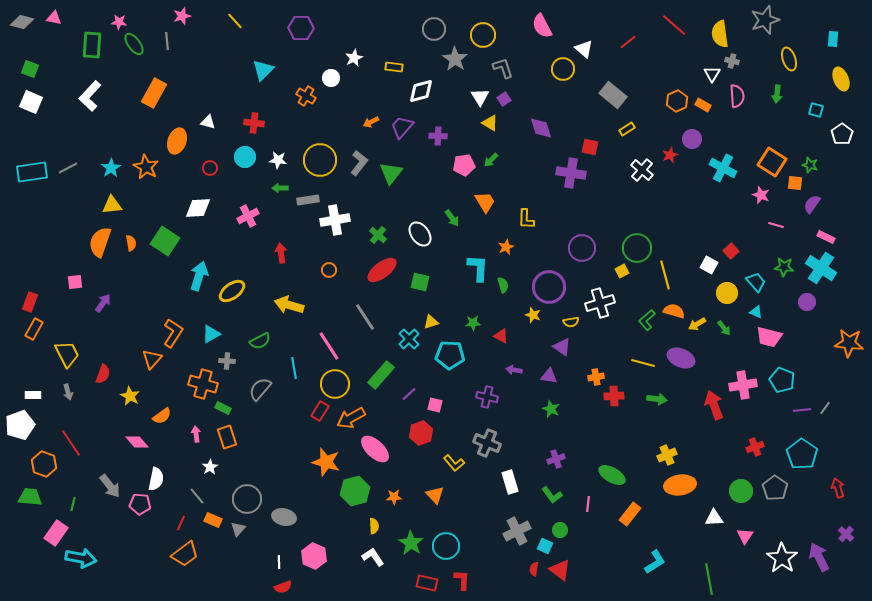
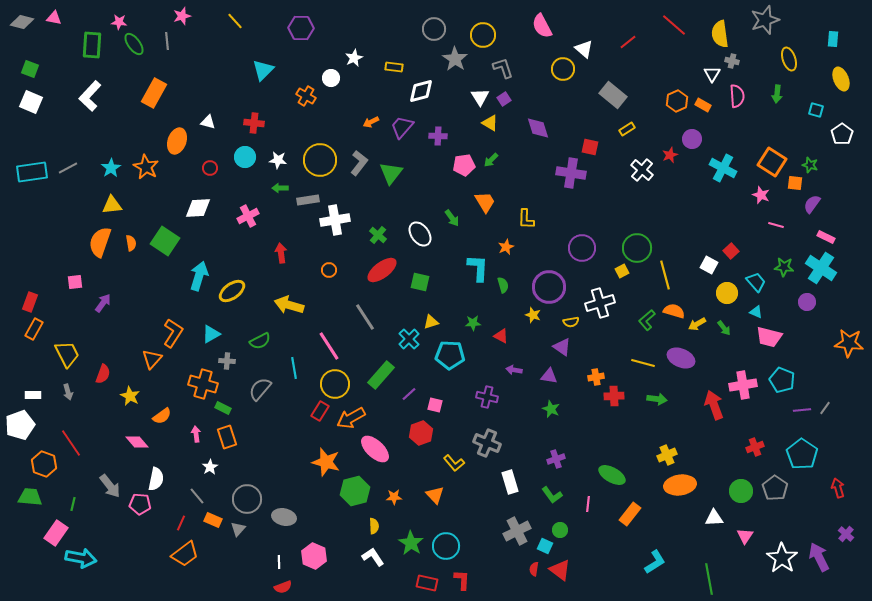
purple diamond at (541, 128): moved 3 px left
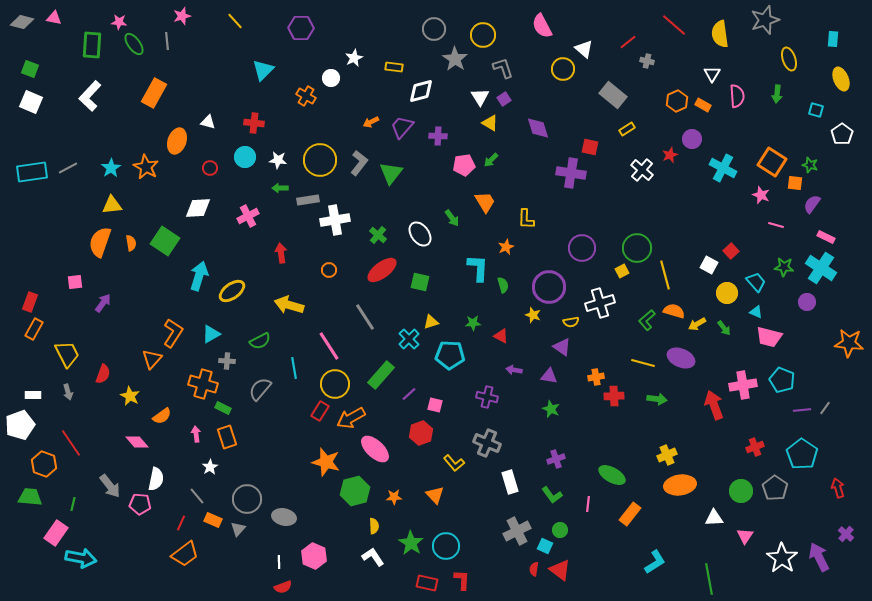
gray cross at (732, 61): moved 85 px left
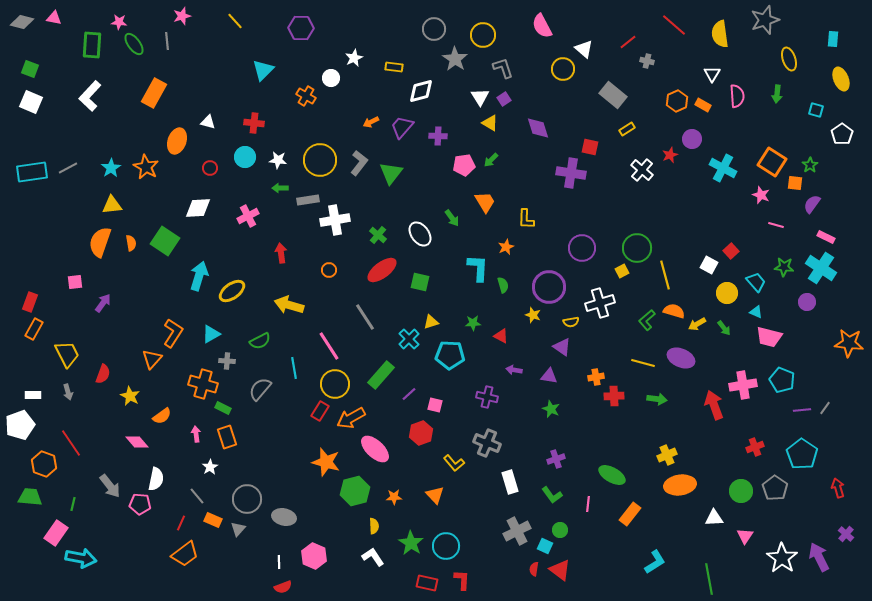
green star at (810, 165): rotated 21 degrees clockwise
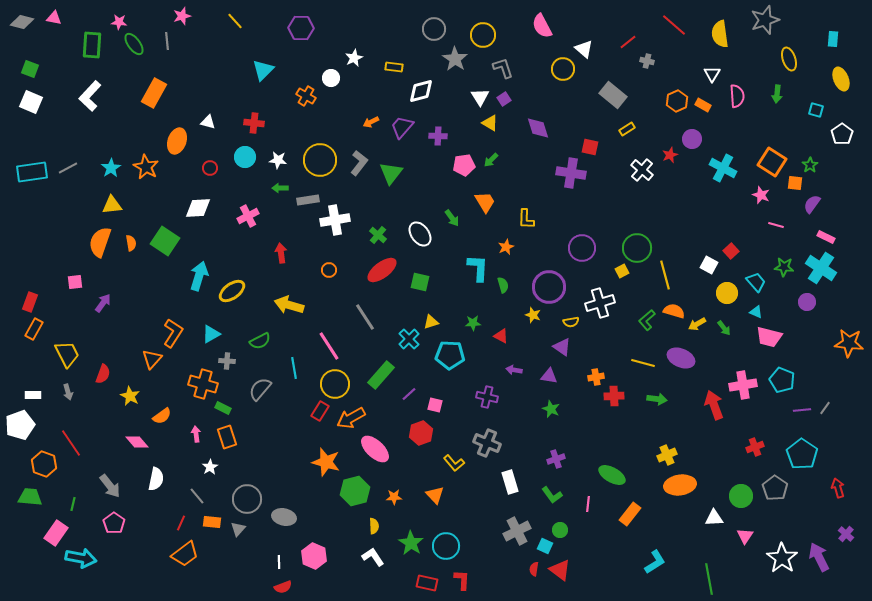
green circle at (741, 491): moved 5 px down
pink pentagon at (140, 504): moved 26 px left, 19 px down; rotated 30 degrees clockwise
orange rectangle at (213, 520): moved 1 px left, 2 px down; rotated 18 degrees counterclockwise
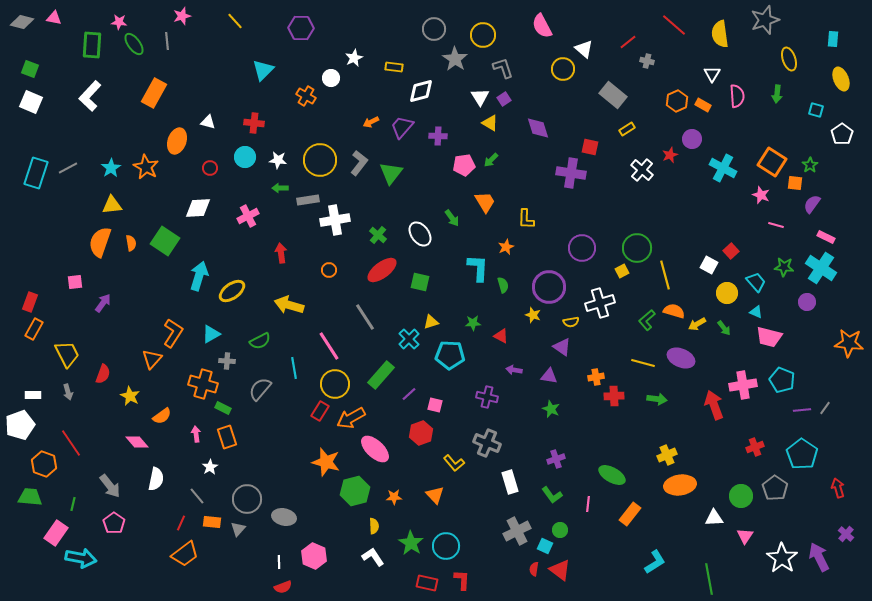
cyan rectangle at (32, 172): moved 4 px right, 1 px down; rotated 64 degrees counterclockwise
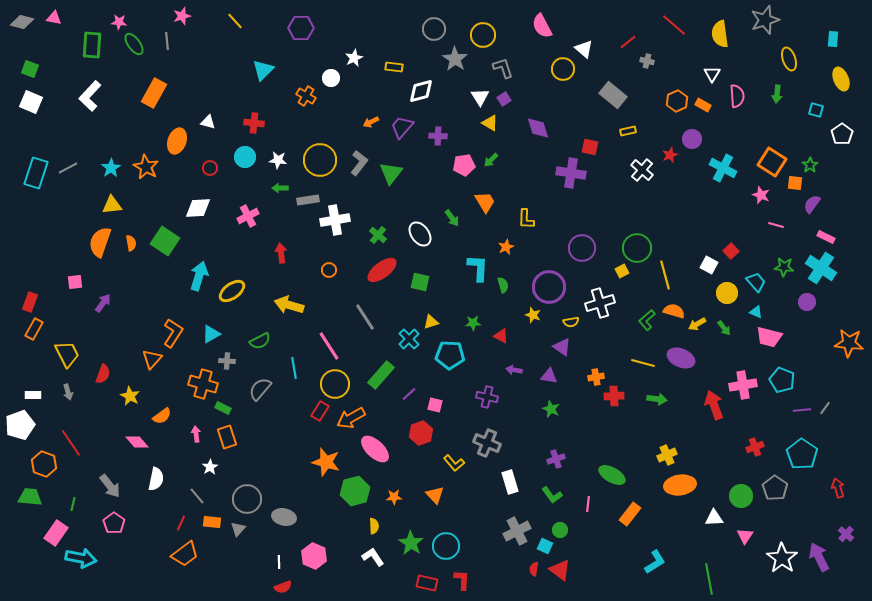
yellow rectangle at (627, 129): moved 1 px right, 2 px down; rotated 21 degrees clockwise
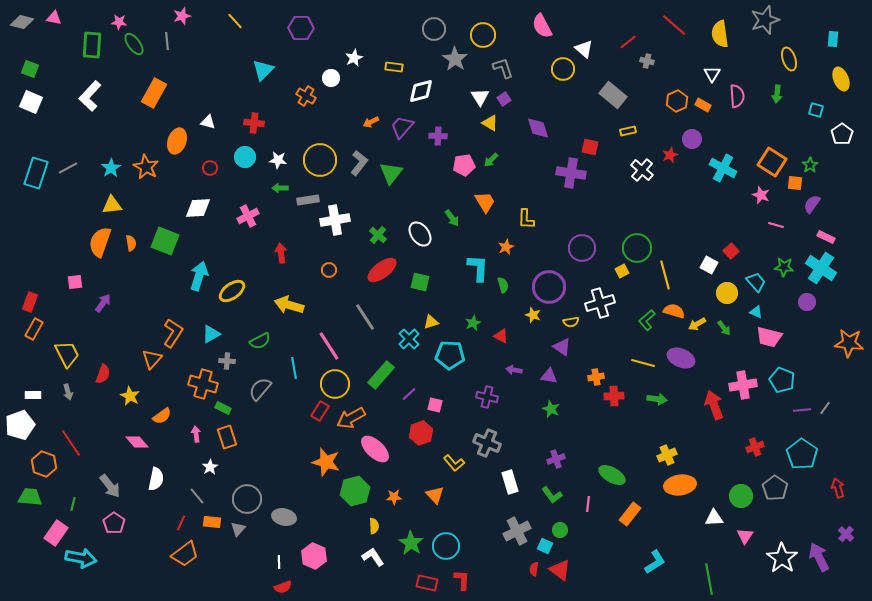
green square at (165, 241): rotated 12 degrees counterclockwise
green star at (473, 323): rotated 21 degrees counterclockwise
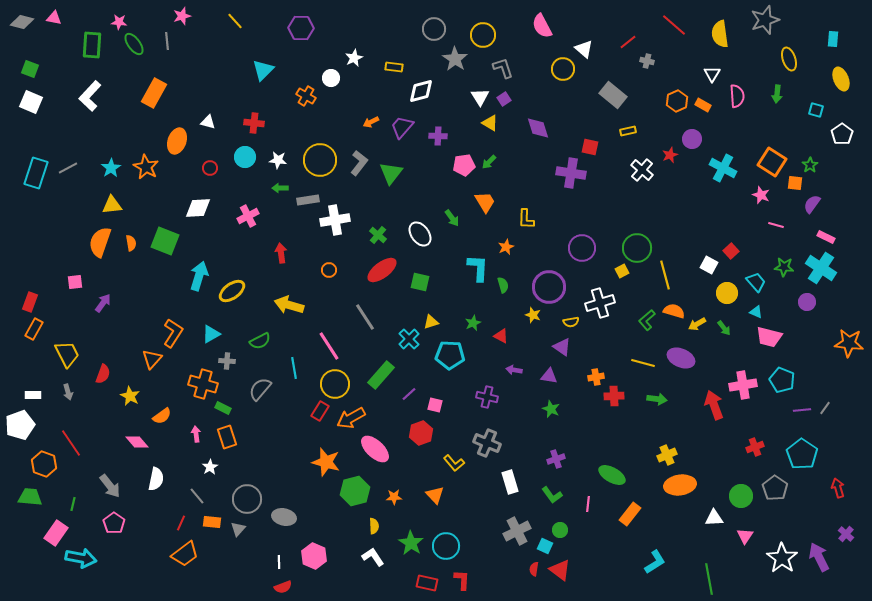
green arrow at (491, 160): moved 2 px left, 2 px down
